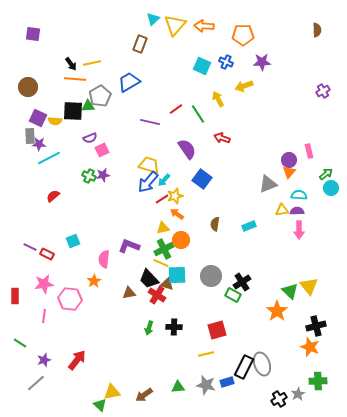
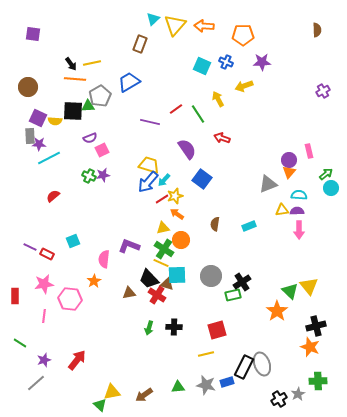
green cross at (164, 249): rotated 30 degrees counterclockwise
green rectangle at (233, 295): rotated 42 degrees counterclockwise
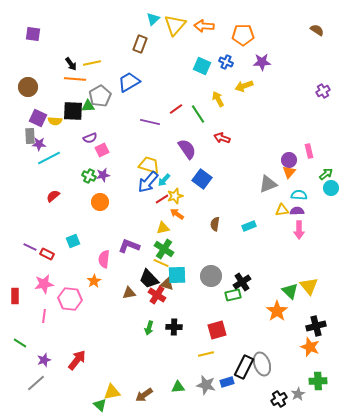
brown semicircle at (317, 30): rotated 56 degrees counterclockwise
orange circle at (181, 240): moved 81 px left, 38 px up
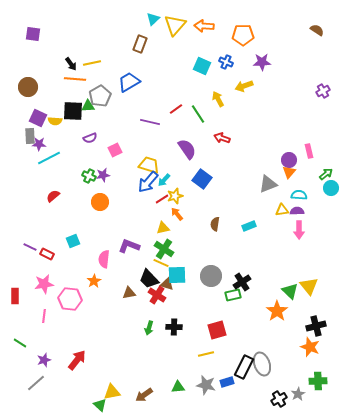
pink square at (102, 150): moved 13 px right
orange arrow at (177, 214): rotated 16 degrees clockwise
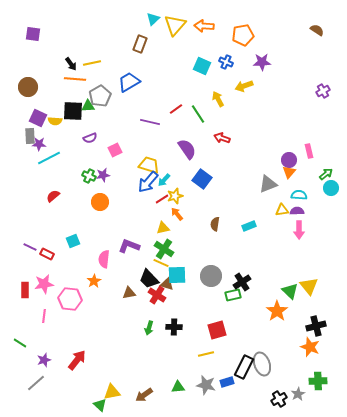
orange pentagon at (243, 35): rotated 10 degrees counterclockwise
red rectangle at (15, 296): moved 10 px right, 6 px up
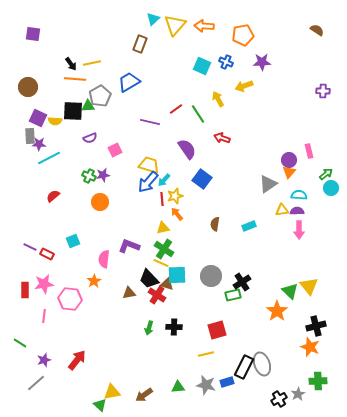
purple cross at (323, 91): rotated 32 degrees clockwise
gray triangle at (268, 184): rotated 12 degrees counterclockwise
red line at (162, 199): rotated 64 degrees counterclockwise
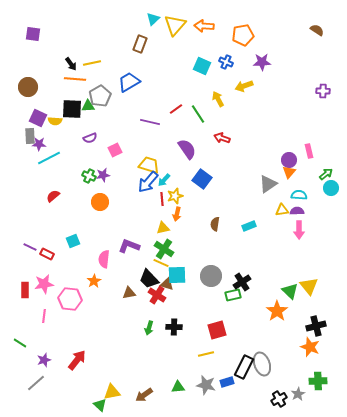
black square at (73, 111): moved 1 px left, 2 px up
orange arrow at (177, 214): rotated 128 degrees counterclockwise
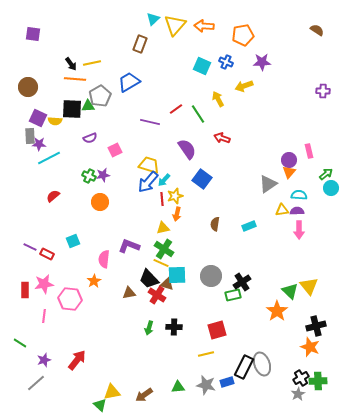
black cross at (279, 399): moved 22 px right, 21 px up
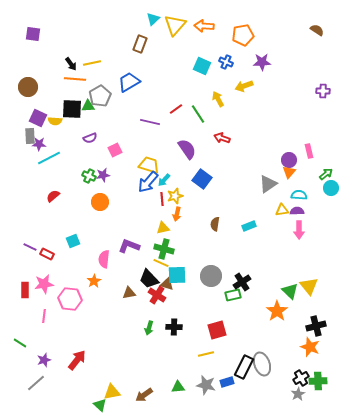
green cross at (164, 249): rotated 18 degrees counterclockwise
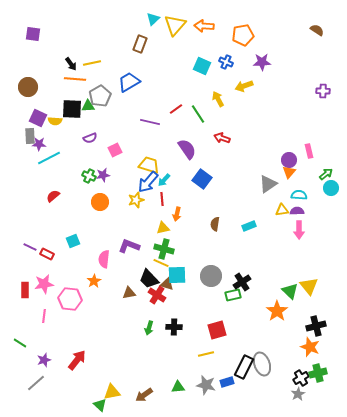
yellow star at (175, 196): moved 39 px left, 4 px down
green cross at (318, 381): moved 8 px up; rotated 12 degrees counterclockwise
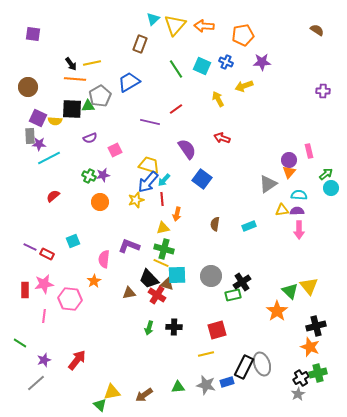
green line at (198, 114): moved 22 px left, 45 px up
